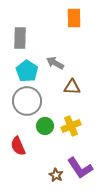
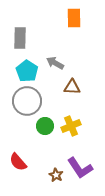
red semicircle: moved 16 px down; rotated 18 degrees counterclockwise
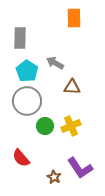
red semicircle: moved 3 px right, 4 px up
brown star: moved 2 px left, 2 px down
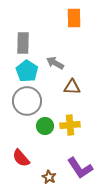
gray rectangle: moved 3 px right, 5 px down
yellow cross: moved 1 px left, 1 px up; rotated 18 degrees clockwise
brown star: moved 5 px left
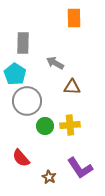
cyan pentagon: moved 12 px left, 3 px down
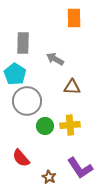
gray arrow: moved 4 px up
